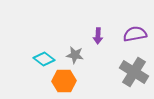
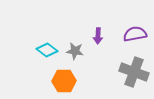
gray star: moved 4 px up
cyan diamond: moved 3 px right, 9 px up
gray cross: rotated 12 degrees counterclockwise
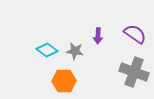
purple semicircle: rotated 45 degrees clockwise
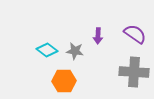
gray cross: rotated 16 degrees counterclockwise
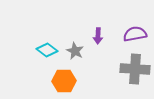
purple semicircle: rotated 45 degrees counterclockwise
gray star: rotated 18 degrees clockwise
gray cross: moved 1 px right, 3 px up
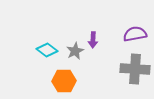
purple arrow: moved 5 px left, 4 px down
gray star: rotated 18 degrees clockwise
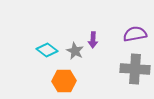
gray star: rotated 18 degrees counterclockwise
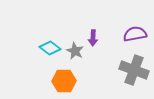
purple arrow: moved 2 px up
cyan diamond: moved 3 px right, 2 px up
gray cross: moved 1 px left, 1 px down; rotated 16 degrees clockwise
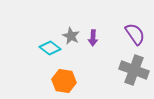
purple semicircle: rotated 65 degrees clockwise
gray star: moved 4 px left, 15 px up
orange hexagon: rotated 10 degrees clockwise
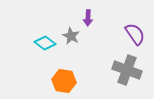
purple arrow: moved 5 px left, 20 px up
cyan diamond: moved 5 px left, 5 px up
gray cross: moved 7 px left
